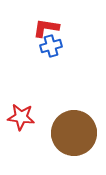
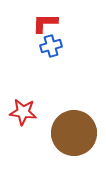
red L-shape: moved 1 px left, 5 px up; rotated 8 degrees counterclockwise
red star: moved 2 px right, 5 px up
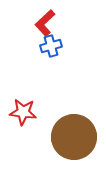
red L-shape: rotated 44 degrees counterclockwise
brown circle: moved 4 px down
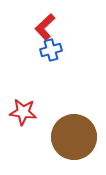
red L-shape: moved 4 px down
blue cross: moved 4 px down
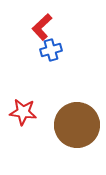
red L-shape: moved 3 px left
brown circle: moved 3 px right, 12 px up
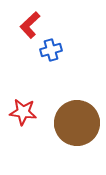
red L-shape: moved 12 px left, 2 px up
brown circle: moved 2 px up
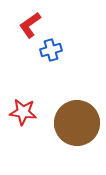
red L-shape: rotated 8 degrees clockwise
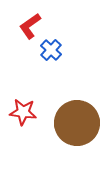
red L-shape: moved 1 px down
blue cross: rotated 30 degrees counterclockwise
